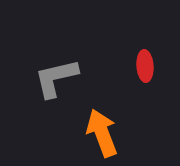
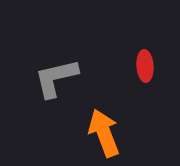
orange arrow: moved 2 px right
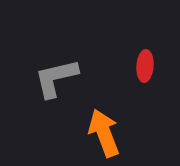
red ellipse: rotated 8 degrees clockwise
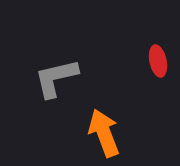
red ellipse: moved 13 px right, 5 px up; rotated 16 degrees counterclockwise
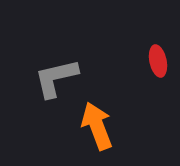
orange arrow: moved 7 px left, 7 px up
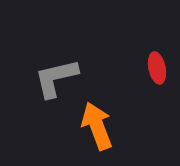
red ellipse: moved 1 px left, 7 px down
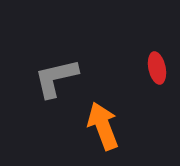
orange arrow: moved 6 px right
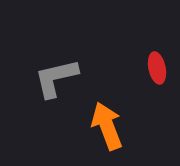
orange arrow: moved 4 px right
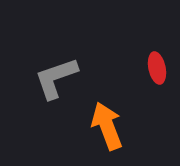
gray L-shape: rotated 6 degrees counterclockwise
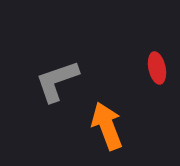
gray L-shape: moved 1 px right, 3 px down
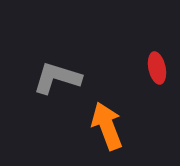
gray L-shape: moved 3 px up; rotated 36 degrees clockwise
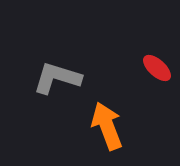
red ellipse: rotated 36 degrees counterclockwise
